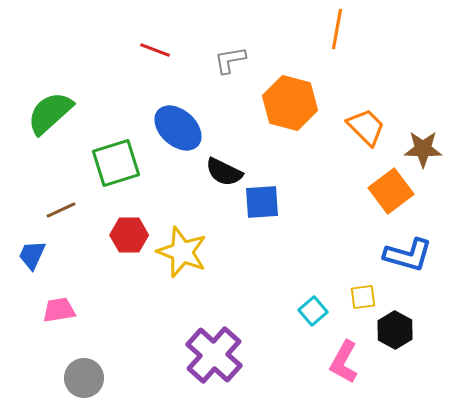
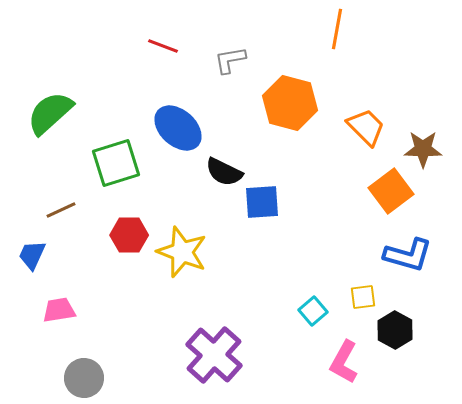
red line: moved 8 px right, 4 px up
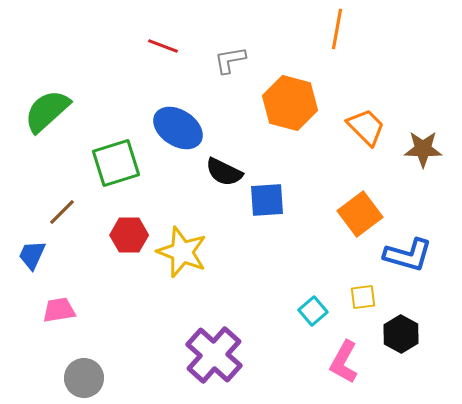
green semicircle: moved 3 px left, 2 px up
blue ellipse: rotated 9 degrees counterclockwise
orange square: moved 31 px left, 23 px down
blue square: moved 5 px right, 2 px up
brown line: moved 1 px right, 2 px down; rotated 20 degrees counterclockwise
black hexagon: moved 6 px right, 4 px down
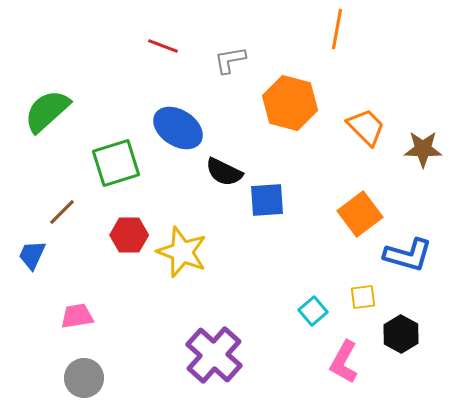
pink trapezoid: moved 18 px right, 6 px down
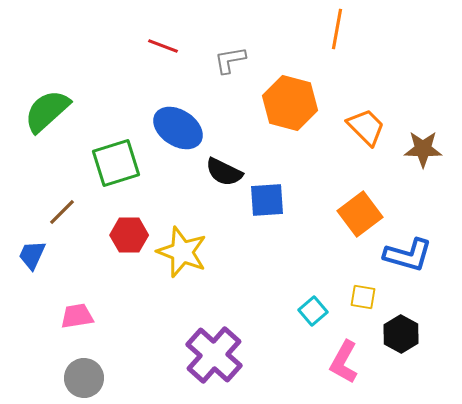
yellow square: rotated 16 degrees clockwise
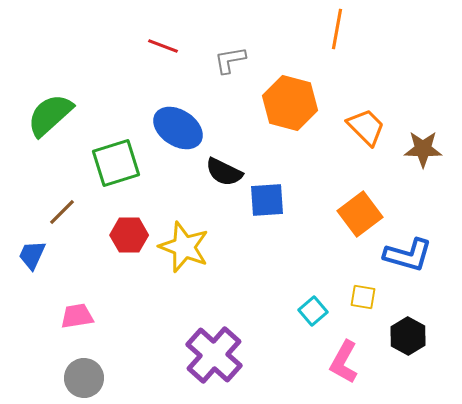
green semicircle: moved 3 px right, 4 px down
yellow star: moved 2 px right, 5 px up
black hexagon: moved 7 px right, 2 px down
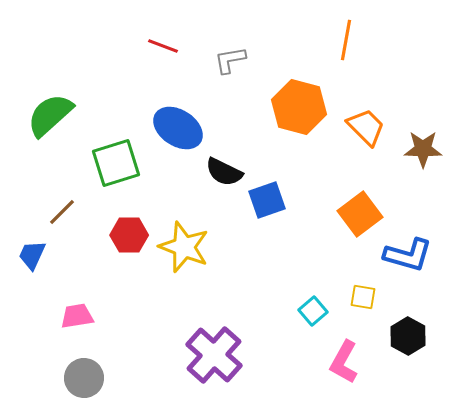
orange line: moved 9 px right, 11 px down
orange hexagon: moved 9 px right, 4 px down
blue square: rotated 15 degrees counterclockwise
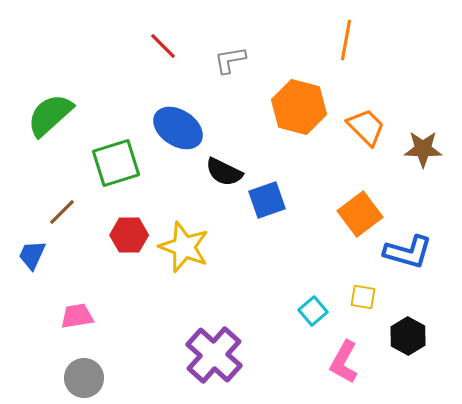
red line: rotated 24 degrees clockwise
blue L-shape: moved 3 px up
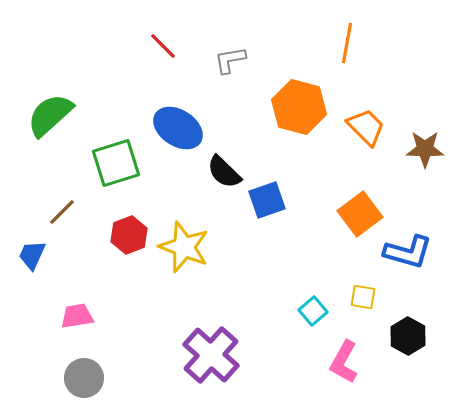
orange line: moved 1 px right, 3 px down
brown star: moved 2 px right
black semicircle: rotated 18 degrees clockwise
red hexagon: rotated 21 degrees counterclockwise
purple cross: moved 3 px left
